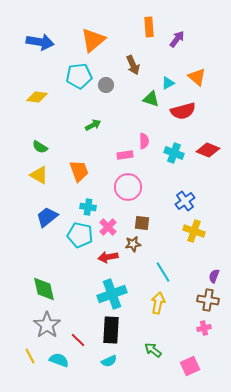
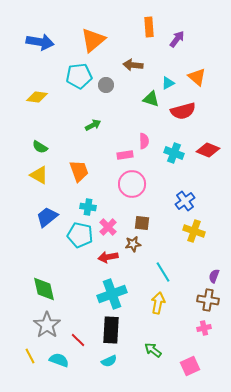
brown arrow at (133, 65): rotated 120 degrees clockwise
pink circle at (128, 187): moved 4 px right, 3 px up
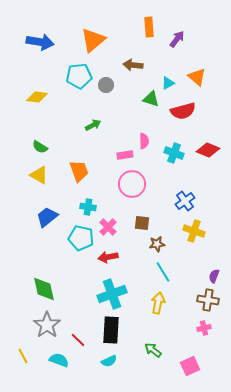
cyan pentagon at (80, 235): moved 1 px right, 3 px down
brown star at (133, 244): moved 24 px right
yellow line at (30, 356): moved 7 px left
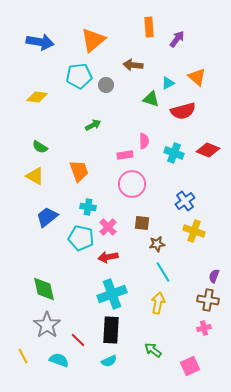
yellow triangle at (39, 175): moved 4 px left, 1 px down
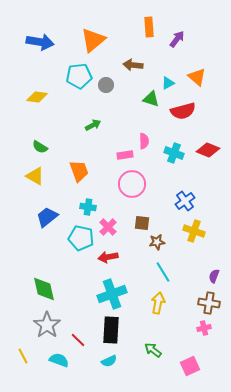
brown star at (157, 244): moved 2 px up
brown cross at (208, 300): moved 1 px right, 3 px down
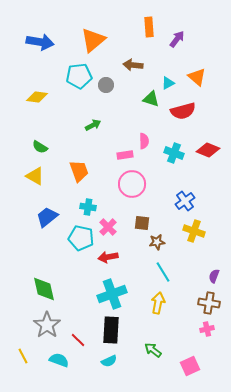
pink cross at (204, 328): moved 3 px right, 1 px down
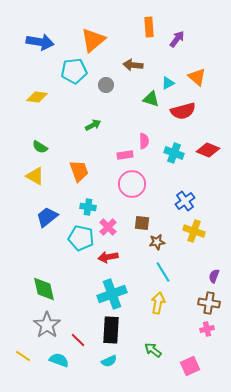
cyan pentagon at (79, 76): moved 5 px left, 5 px up
yellow line at (23, 356): rotated 28 degrees counterclockwise
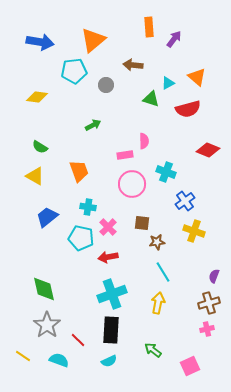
purple arrow at (177, 39): moved 3 px left
red semicircle at (183, 111): moved 5 px right, 2 px up
cyan cross at (174, 153): moved 8 px left, 19 px down
brown cross at (209, 303): rotated 25 degrees counterclockwise
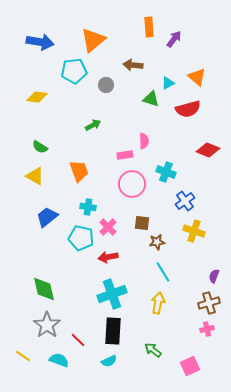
black rectangle at (111, 330): moved 2 px right, 1 px down
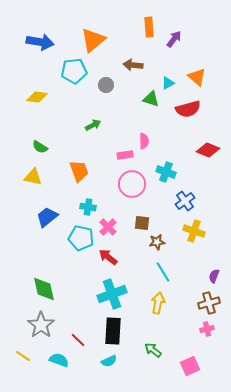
yellow triangle at (35, 176): moved 2 px left, 1 px down; rotated 18 degrees counterclockwise
red arrow at (108, 257): rotated 48 degrees clockwise
gray star at (47, 325): moved 6 px left
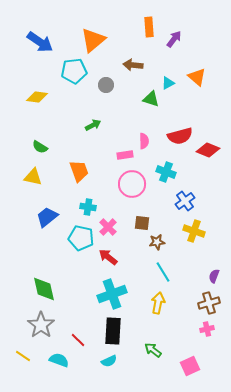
blue arrow at (40, 42): rotated 24 degrees clockwise
red semicircle at (188, 109): moved 8 px left, 27 px down
